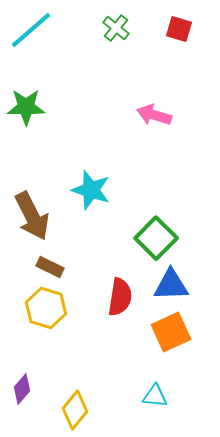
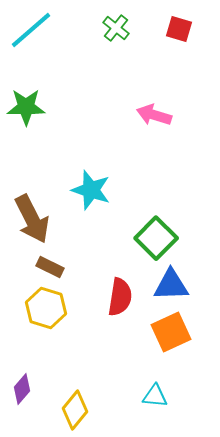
brown arrow: moved 3 px down
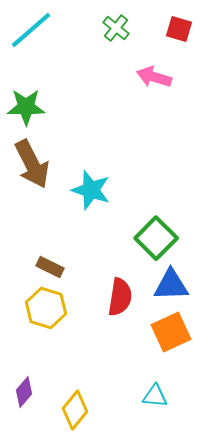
pink arrow: moved 38 px up
brown arrow: moved 55 px up
purple diamond: moved 2 px right, 3 px down
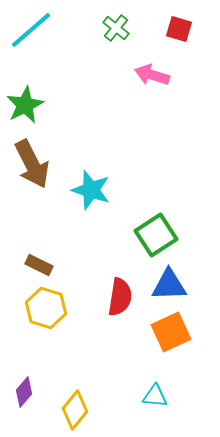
pink arrow: moved 2 px left, 2 px up
green star: moved 1 px left, 2 px up; rotated 27 degrees counterclockwise
green square: moved 3 px up; rotated 12 degrees clockwise
brown rectangle: moved 11 px left, 2 px up
blue triangle: moved 2 px left
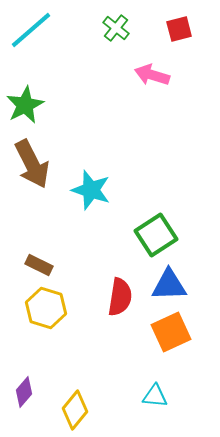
red square: rotated 32 degrees counterclockwise
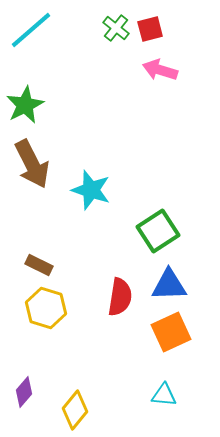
red square: moved 29 px left
pink arrow: moved 8 px right, 5 px up
green square: moved 2 px right, 4 px up
cyan triangle: moved 9 px right, 1 px up
